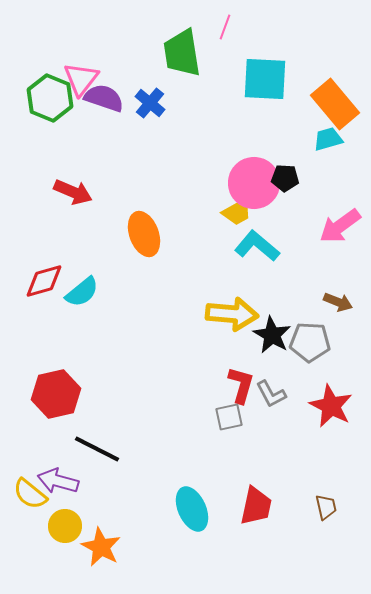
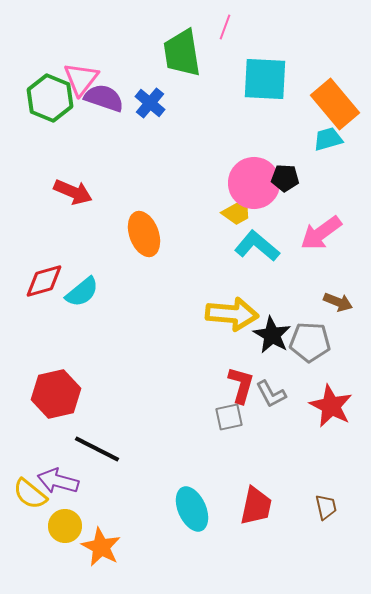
pink arrow: moved 19 px left, 7 px down
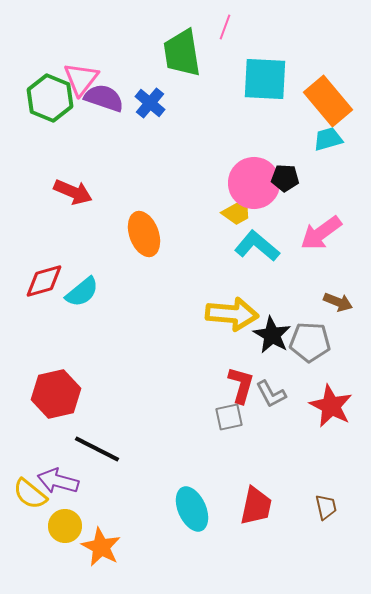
orange rectangle: moved 7 px left, 3 px up
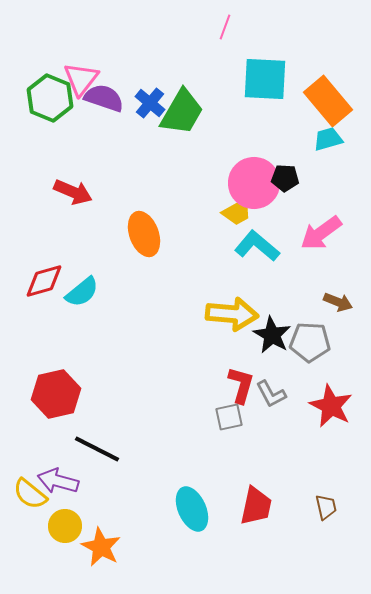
green trapezoid: moved 59 px down; rotated 141 degrees counterclockwise
